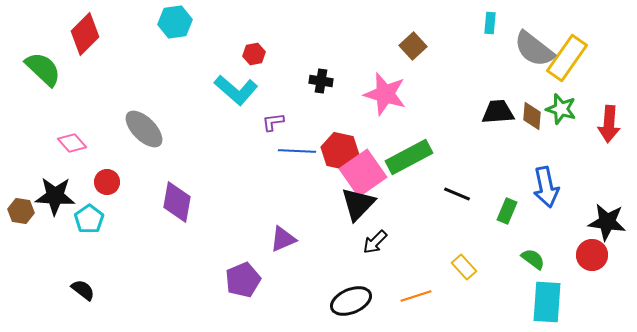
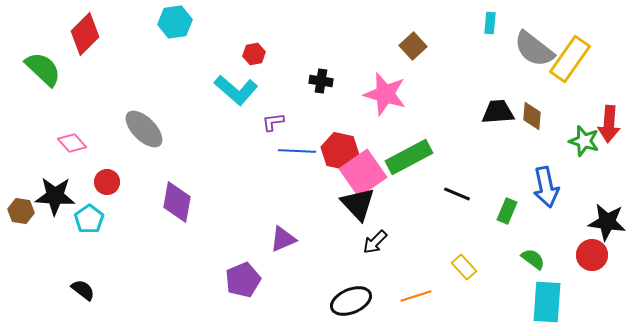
yellow rectangle at (567, 58): moved 3 px right, 1 px down
green star at (561, 109): moved 23 px right, 32 px down
black triangle at (358, 204): rotated 27 degrees counterclockwise
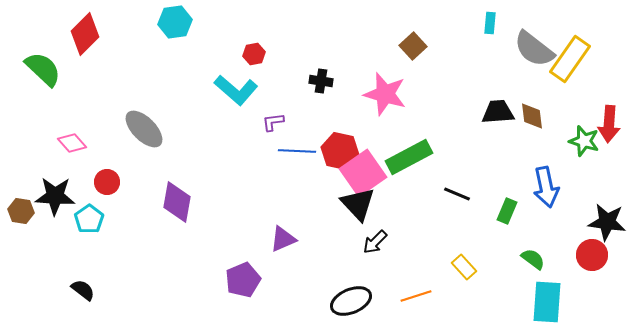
brown diamond at (532, 116): rotated 12 degrees counterclockwise
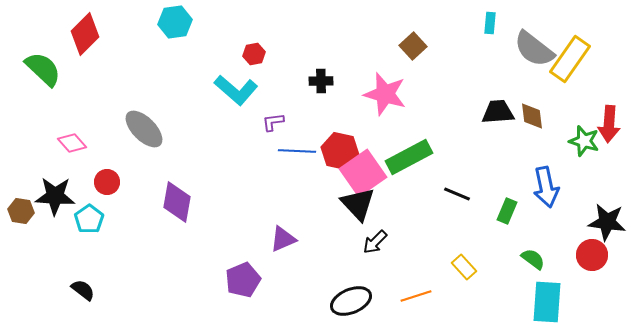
black cross at (321, 81): rotated 10 degrees counterclockwise
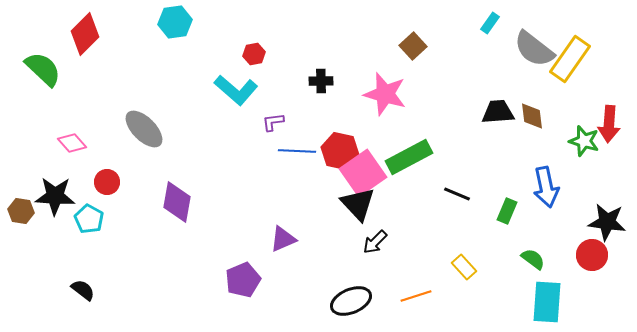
cyan rectangle at (490, 23): rotated 30 degrees clockwise
cyan pentagon at (89, 219): rotated 8 degrees counterclockwise
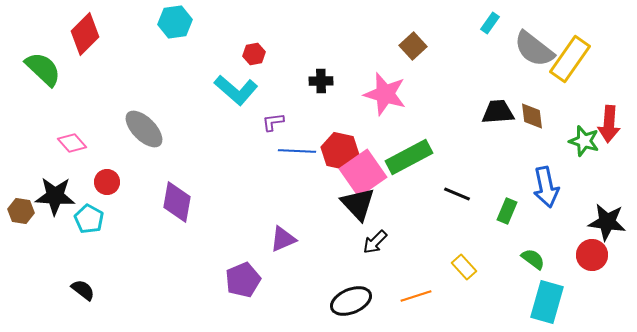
cyan rectangle at (547, 302): rotated 12 degrees clockwise
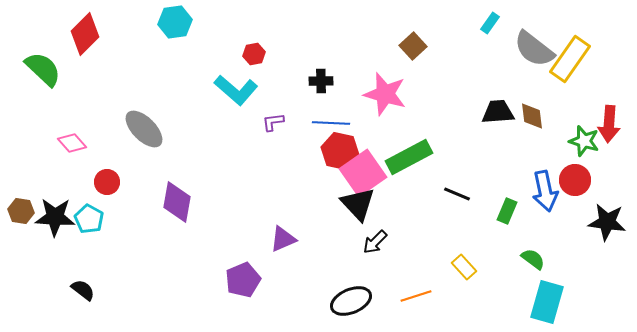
blue line at (297, 151): moved 34 px right, 28 px up
blue arrow at (546, 187): moved 1 px left, 4 px down
black star at (55, 196): moved 21 px down
red circle at (592, 255): moved 17 px left, 75 px up
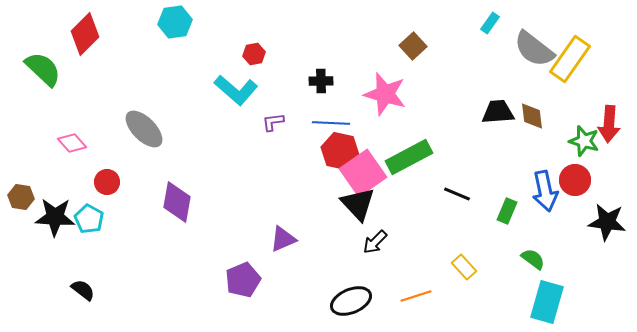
brown hexagon at (21, 211): moved 14 px up
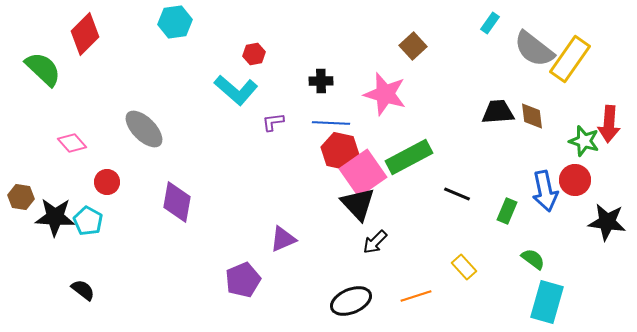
cyan pentagon at (89, 219): moved 1 px left, 2 px down
